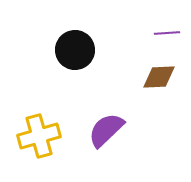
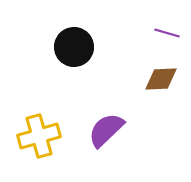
purple line: rotated 20 degrees clockwise
black circle: moved 1 px left, 3 px up
brown diamond: moved 2 px right, 2 px down
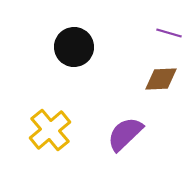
purple line: moved 2 px right
purple semicircle: moved 19 px right, 4 px down
yellow cross: moved 11 px right, 6 px up; rotated 24 degrees counterclockwise
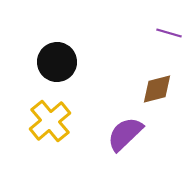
black circle: moved 17 px left, 15 px down
brown diamond: moved 4 px left, 10 px down; rotated 12 degrees counterclockwise
yellow cross: moved 9 px up
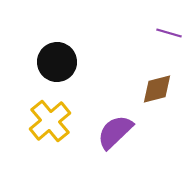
purple semicircle: moved 10 px left, 2 px up
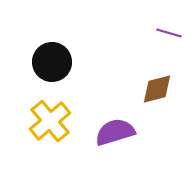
black circle: moved 5 px left
purple semicircle: rotated 27 degrees clockwise
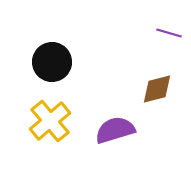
purple semicircle: moved 2 px up
